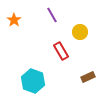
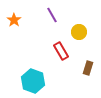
yellow circle: moved 1 px left
brown rectangle: moved 9 px up; rotated 48 degrees counterclockwise
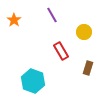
yellow circle: moved 5 px right
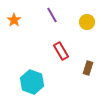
yellow circle: moved 3 px right, 10 px up
cyan hexagon: moved 1 px left, 1 px down
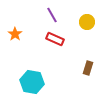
orange star: moved 1 px right, 14 px down
red rectangle: moved 6 px left, 12 px up; rotated 36 degrees counterclockwise
cyan hexagon: rotated 10 degrees counterclockwise
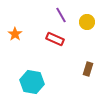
purple line: moved 9 px right
brown rectangle: moved 1 px down
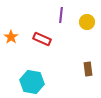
purple line: rotated 35 degrees clockwise
orange star: moved 4 px left, 3 px down
red rectangle: moved 13 px left
brown rectangle: rotated 24 degrees counterclockwise
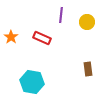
red rectangle: moved 1 px up
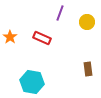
purple line: moved 1 px left, 2 px up; rotated 14 degrees clockwise
orange star: moved 1 px left
